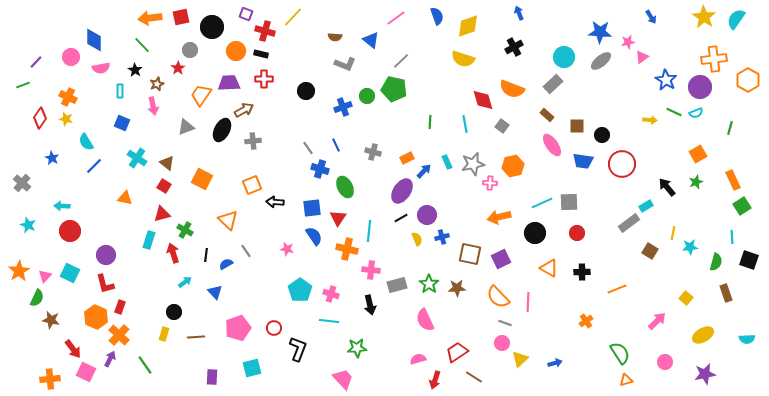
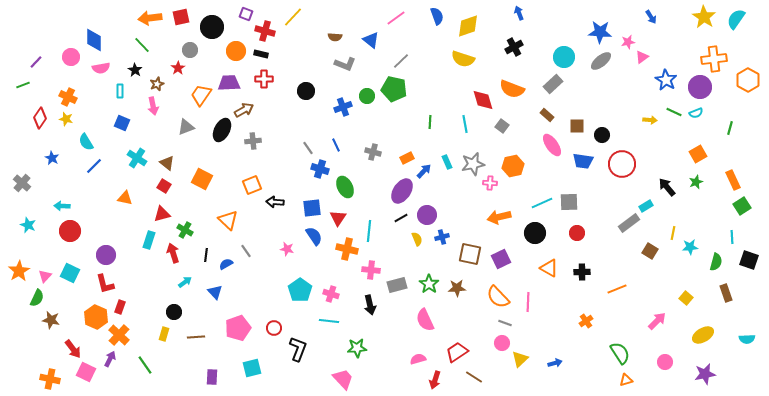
orange cross at (50, 379): rotated 18 degrees clockwise
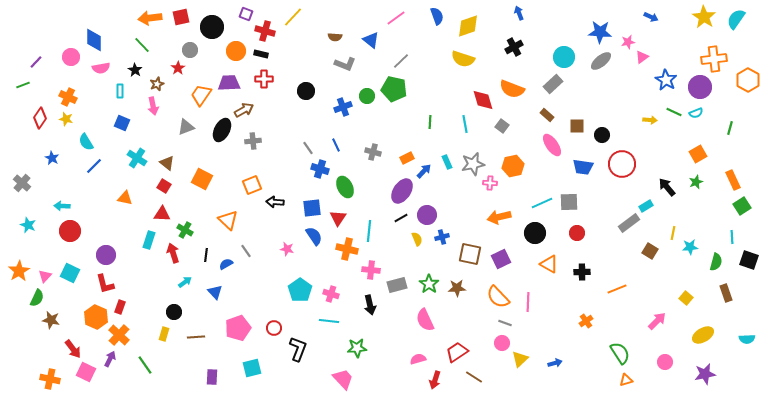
blue arrow at (651, 17): rotated 32 degrees counterclockwise
blue trapezoid at (583, 161): moved 6 px down
red triangle at (162, 214): rotated 18 degrees clockwise
orange triangle at (549, 268): moved 4 px up
